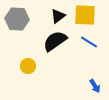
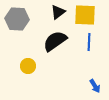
black triangle: moved 4 px up
blue line: rotated 60 degrees clockwise
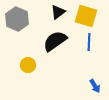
yellow square: moved 1 px right, 1 px down; rotated 15 degrees clockwise
gray hexagon: rotated 20 degrees clockwise
yellow circle: moved 1 px up
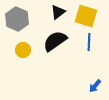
yellow circle: moved 5 px left, 15 px up
blue arrow: rotated 72 degrees clockwise
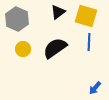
black semicircle: moved 7 px down
yellow circle: moved 1 px up
blue arrow: moved 2 px down
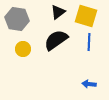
gray hexagon: rotated 15 degrees counterclockwise
black semicircle: moved 1 px right, 8 px up
blue arrow: moved 6 px left, 4 px up; rotated 56 degrees clockwise
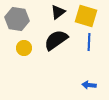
yellow circle: moved 1 px right, 1 px up
blue arrow: moved 1 px down
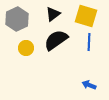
black triangle: moved 5 px left, 2 px down
gray hexagon: rotated 25 degrees clockwise
yellow circle: moved 2 px right
blue arrow: rotated 16 degrees clockwise
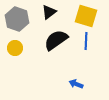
black triangle: moved 4 px left, 2 px up
gray hexagon: rotated 15 degrees counterclockwise
blue line: moved 3 px left, 1 px up
yellow circle: moved 11 px left
blue arrow: moved 13 px left, 1 px up
